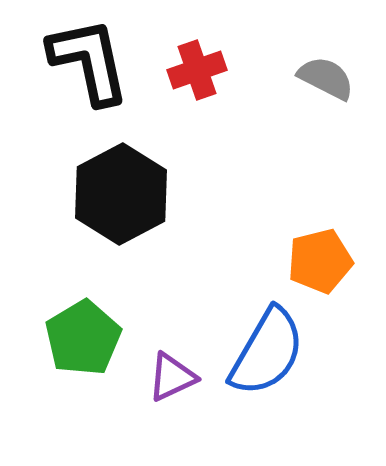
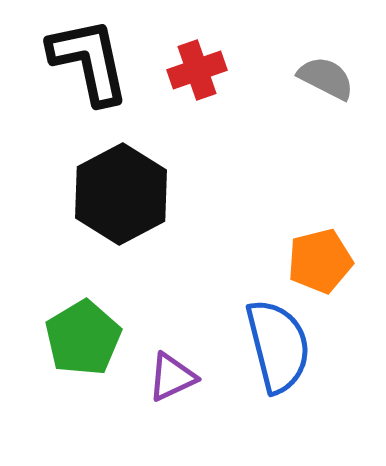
blue semicircle: moved 11 px right, 6 px up; rotated 44 degrees counterclockwise
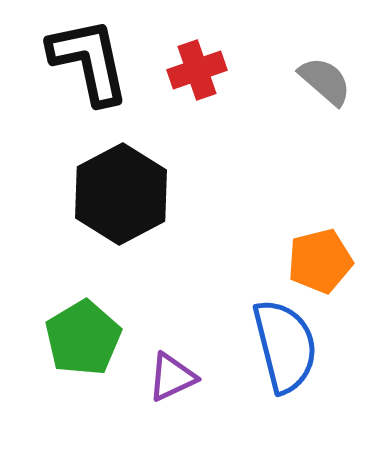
gray semicircle: moved 1 px left, 3 px down; rotated 14 degrees clockwise
blue semicircle: moved 7 px right
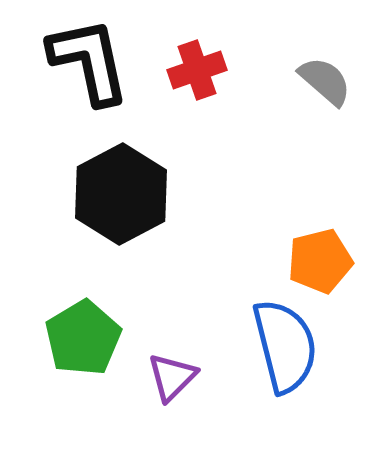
purple triangle: rotated 20 degrees counterclockwise
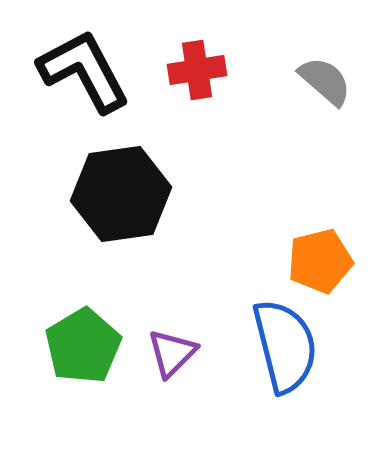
black L-shape: moved 5 px left, 10 px down; rotated 16 degrees counterclockwise
red cross: rotated 10 degrees clockwise
black hexagon: rotated 20 degrees clockwise
green pentagon: moved 8 px down
purple triangle: moved 24 px up
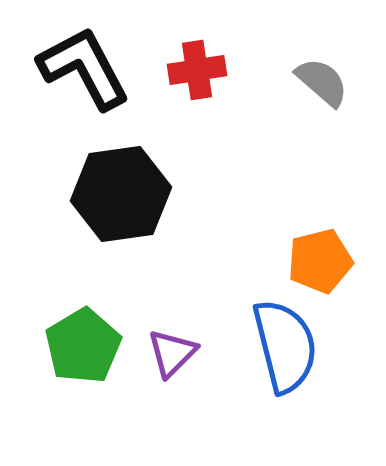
black L-shape: moved 3 px up
gray semicircle: moved 3 px left, 1 px down
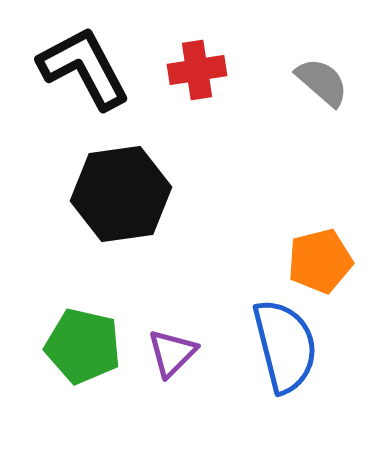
green pentagon: rotated 28 degrees counterclockwise
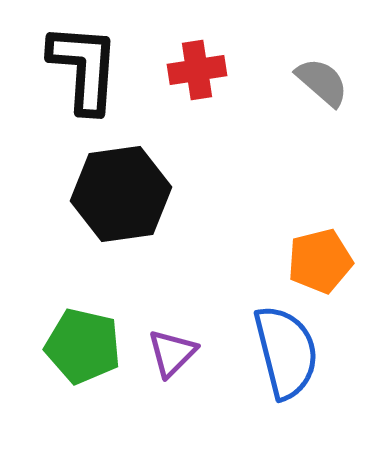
black L-shape: rotated 32 degrees clockwise
blue semicircle: moved 1 px right, 6 px down
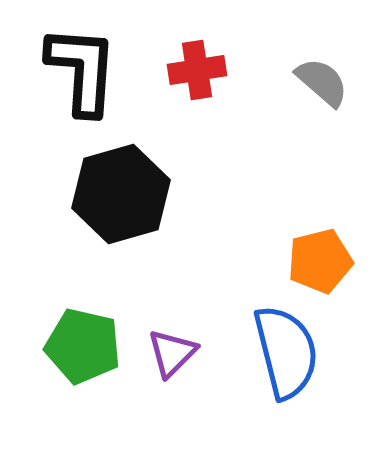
black L-shape: moved 2 px left, 2 px down
black hexagon: rotated 8 degrees counterclockwise
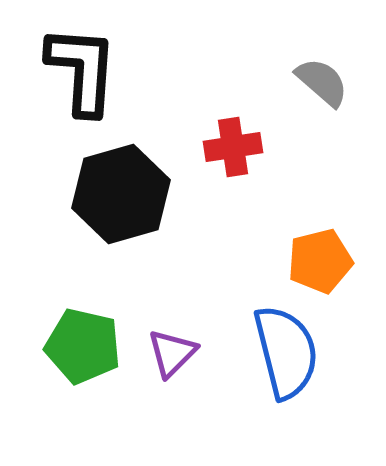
red cross: moved 36 px right, 77 px down
